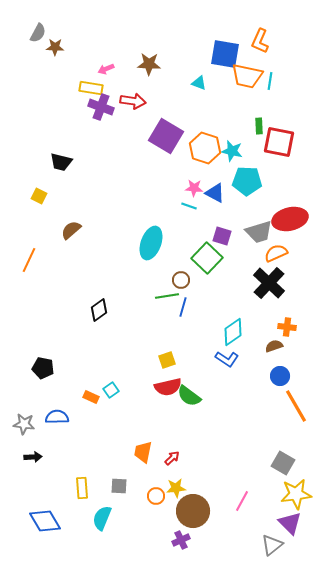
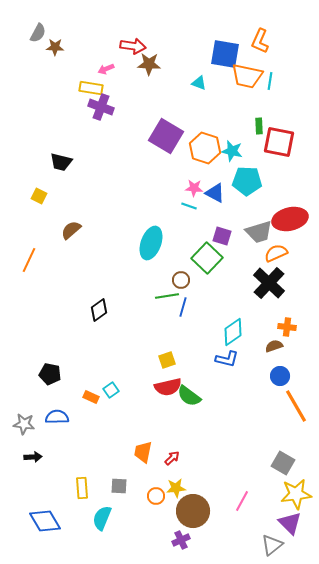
red arrow at (133, 101): moved 55 px up
blue L-shape at (227, 359): rotated 20 degrees counterclockwise
black pentagon at (43, 368): moved 7 px right, 6 px down
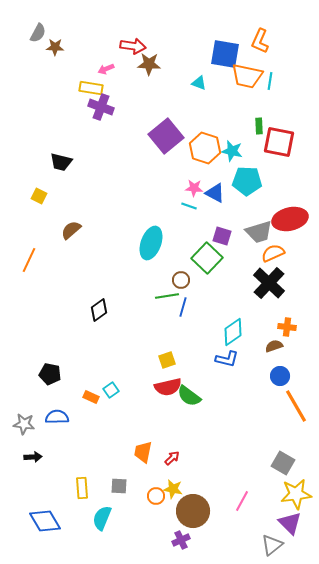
purple square at (166, 136): rotated 20 degrees clockwise
orange semicircle at (276, 253): moved 3 px left
yellow star at (176, 488): moved 3 px left, 1 px down; rotated 18 degrees clockwise
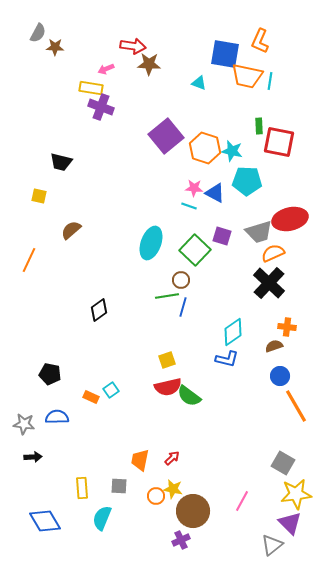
yellow square at (39, 196): rotated 14 degrees counterclockwise
green square at (207, 258): moved 12 px left, 8 px up
orange trapezoid at (143, 452): moved 3 px left, 8 px down
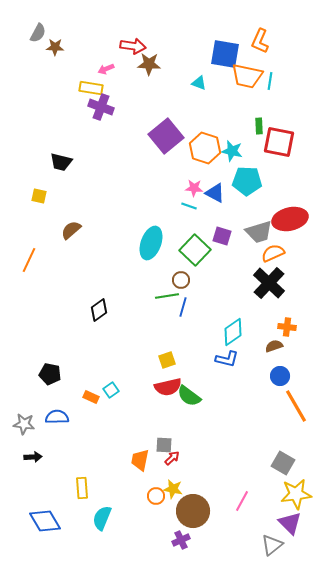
gray square at (119, 486): moved 45 px right, 41 px up
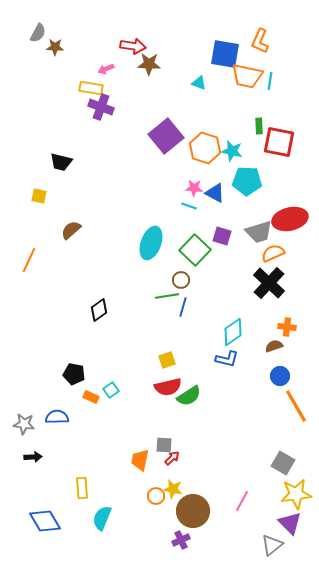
black pentagon at (50, 374): moved 24 px right
green semicircle at (189, 396): rotated 70 degrees counterclockwise
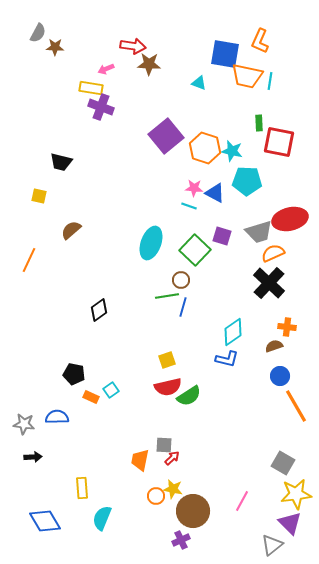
green rectangle at (259, 126): moved 3 px up
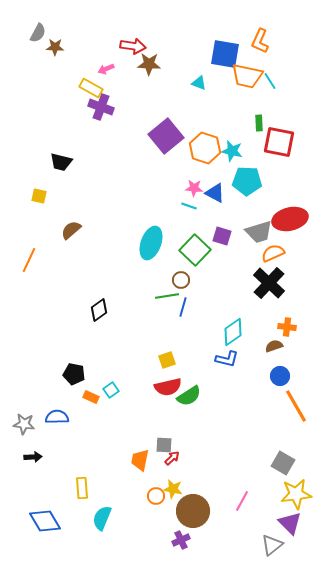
cyan line at (270, 81): rotated 42 degrees counterclockwise
yellow rectangle at (91, 88): rotated 20 degrees clockwise
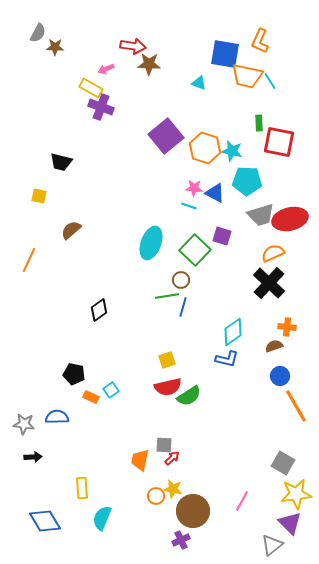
gray trapezoid at (259, 232): moved 2 px right, 17 px up
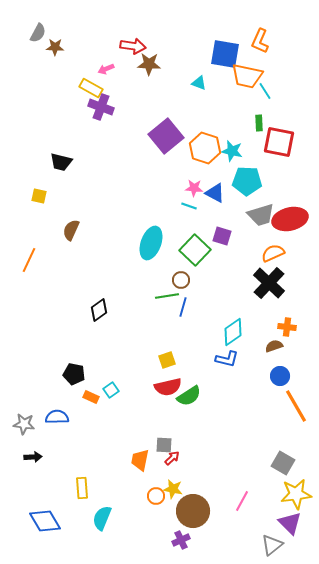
cyan line at (270, 81): moved 5 px left, 10 px down
brown semicircle at (71, 230): rotated 25 degrees counterclockwise
